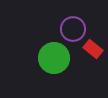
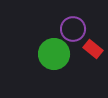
green circle: moved 4 px up
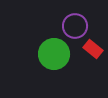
purple circle: moved 2 px right, 3 px up
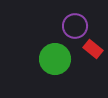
green circle: moved 1 px right, 5 px down
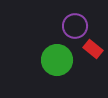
green circle: moved 2 px right, 1 px down
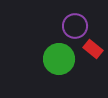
green circle: moved 2 px right, 1 px up
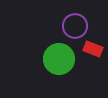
red rectangle: rotated 18 degrees counterclockwise
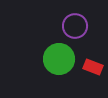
red rectangle: moved 18 px down
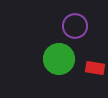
red rectangle: moved 2 px right, 1 px down; rotated 12 degrees counterclockwise
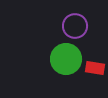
green circle: moved 7 px right
